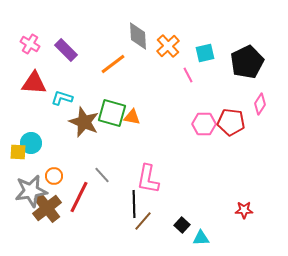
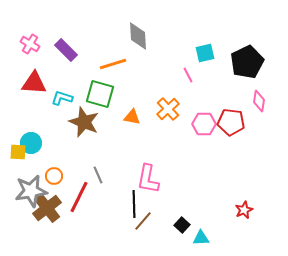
orange cross: moved 63 px down
orange line: rotated 20 degrees clockwise
pink diamond: moved 1 px left, 3 px up; rotated 25 degrees counterclockwise
green square: moved 12 px left, 19 px up
gray line: moved 4 px left; rotated 18 degrees clockwise
red star: rotated 24 degrees counterclockwise
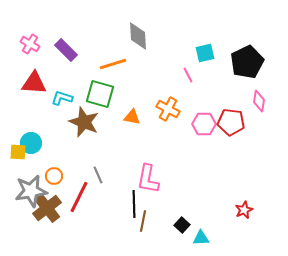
orange cross: rotated 20 degrees counterclockwise
brown line: rotated 30 degrees counterclockwise
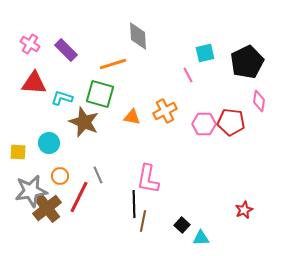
orange cross: moved 3 px left, 2 px down; rotated 35 degrees clockwise
cyan circle: moved 18 px right
orange circle: moved 6 px right
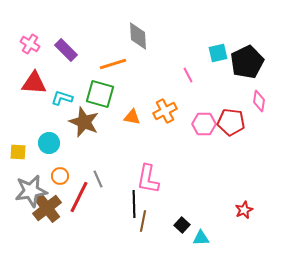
cyan square: moved 13 px right
gray line: moved 4 px down
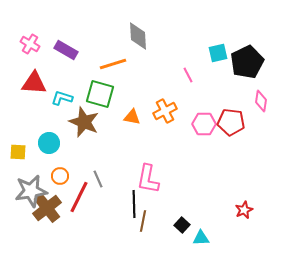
purple rectangle: rotated 15 degrees counterclockwise
pink diamond: moved 2 px right
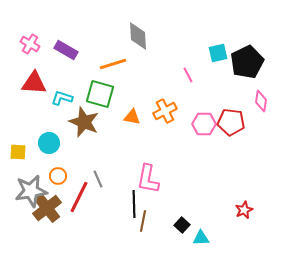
orange circle: moved 2 px left
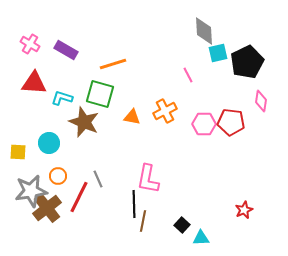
gray diamond: moved 66 px right, 5 px up
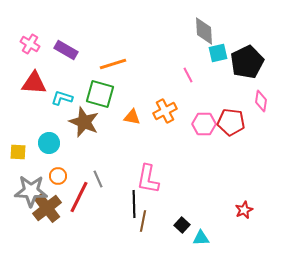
gray star: rotated 12 degrees clockwise
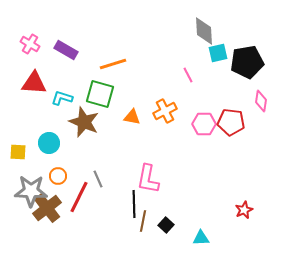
black pentagon: rotated 16 degrees clockwise
black square: moved 16 px left
